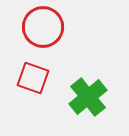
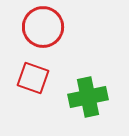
green cross: rotated 27 degrees clockwise
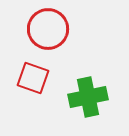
red circle: moved 5 px right, 2 px down
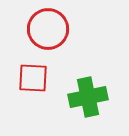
red square: rotated 16 degrees counterclockwise
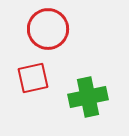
red square: rotated 16 degrees counterclockwise
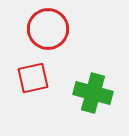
green cross: moved 5 px right, 4 px up; rotated 27 degrees clockwise
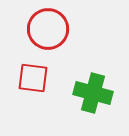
red square: rotated 20 degrees clockwise
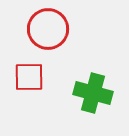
red square: moved 4 px left, 1 px up; rotated 8 degrees counterclockwise
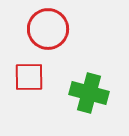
green cross: moved 4 px left
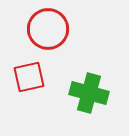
red square: rotated 12 degrees counterclockwise
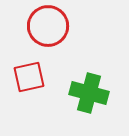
red circle: moved 3 px up
